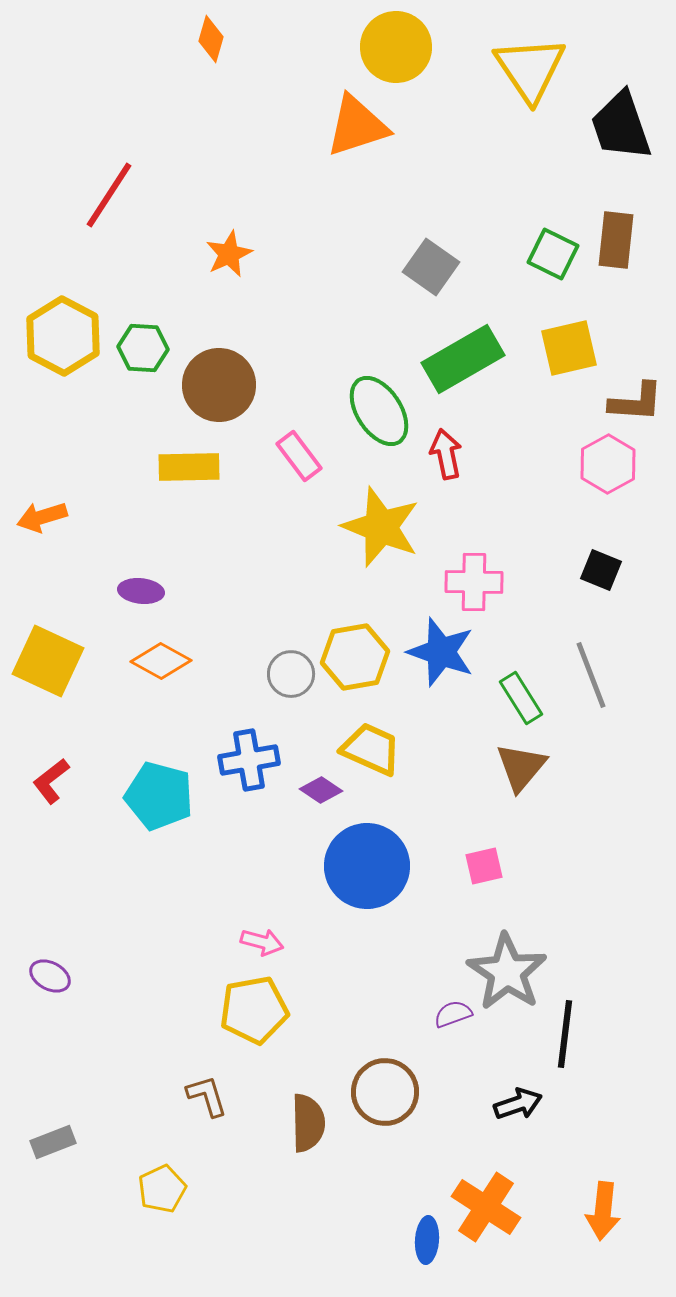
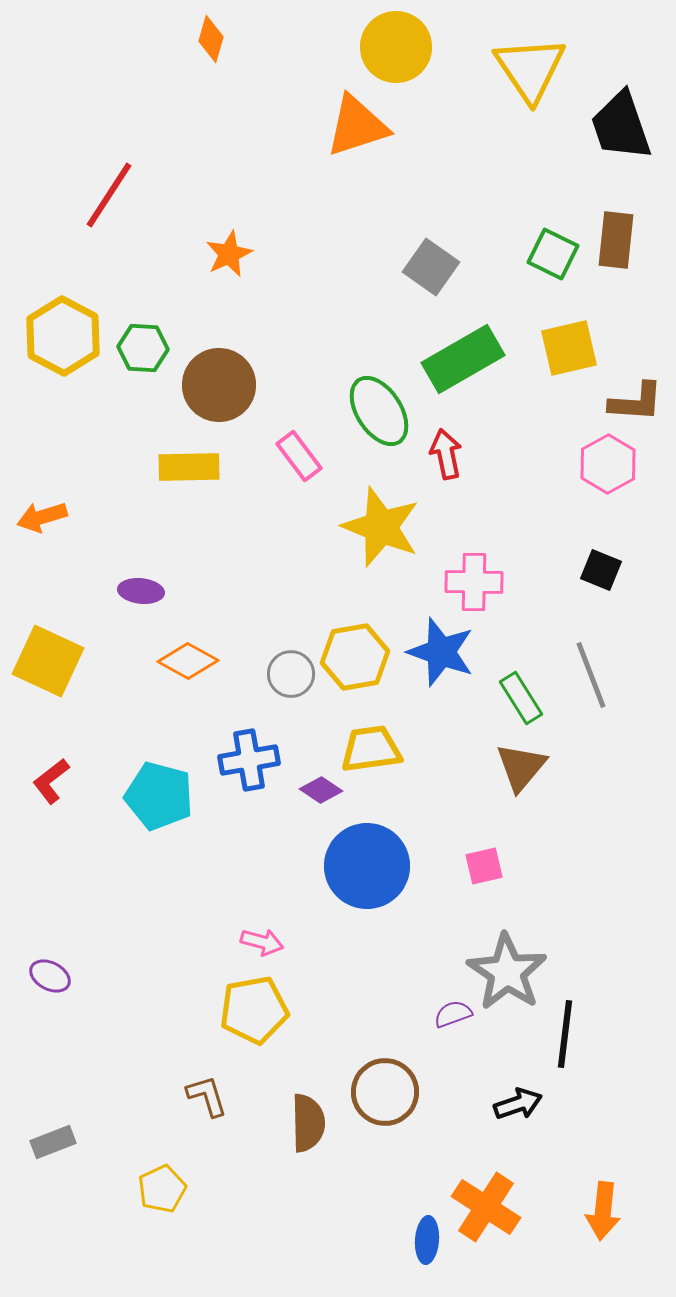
orange diamond at (161, 661): moved 27 px right
yellow trapezoid at (371, 749): rotated 32 degrees counterclockwise
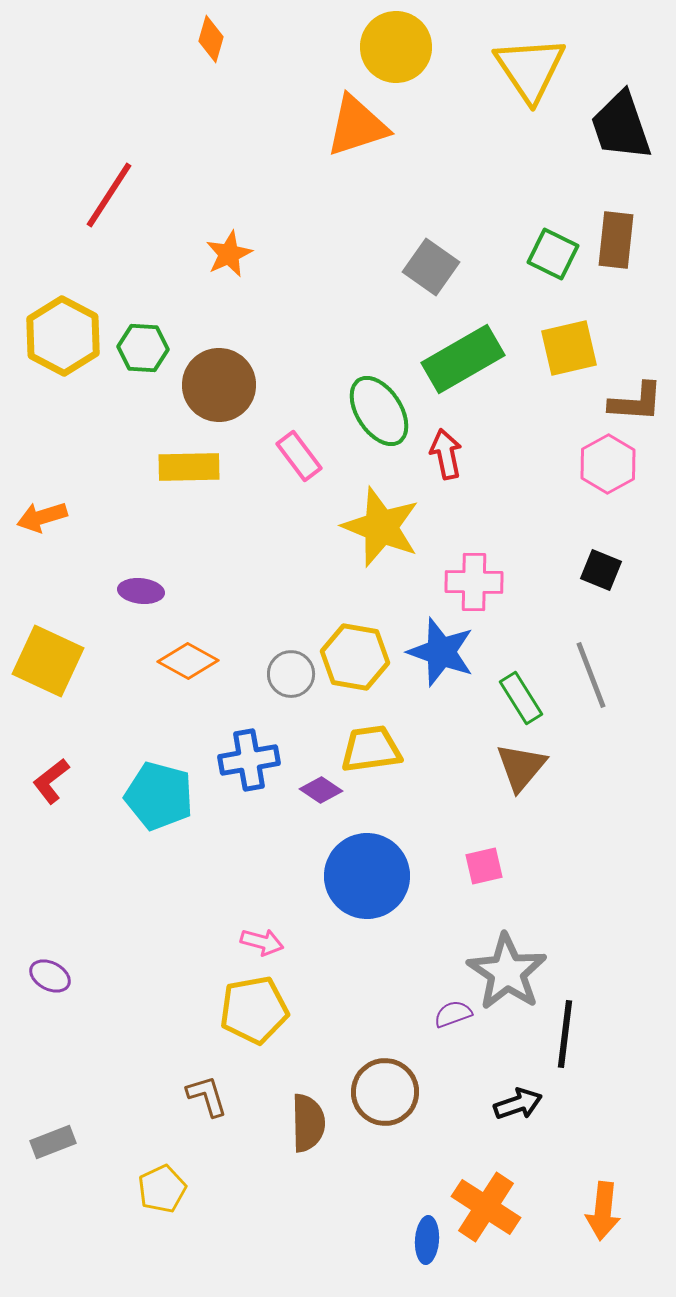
yellow hexagon at (355, 657): rotated 20 degrees clockwise
blue circle at (367, 866): moved 10 px down
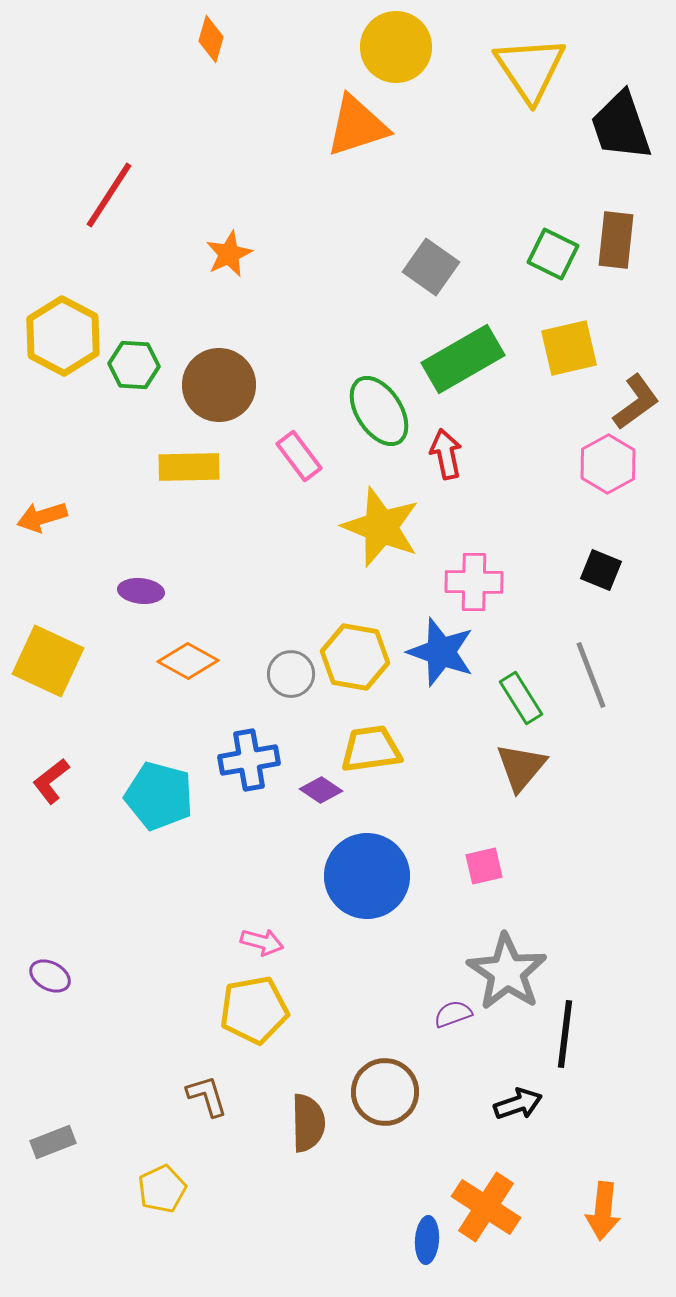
green hexagon at (143, 348): moved 9 px left, 17 px down
brown L-shape at (636, 402): rotated 40 degrees counterclockwise
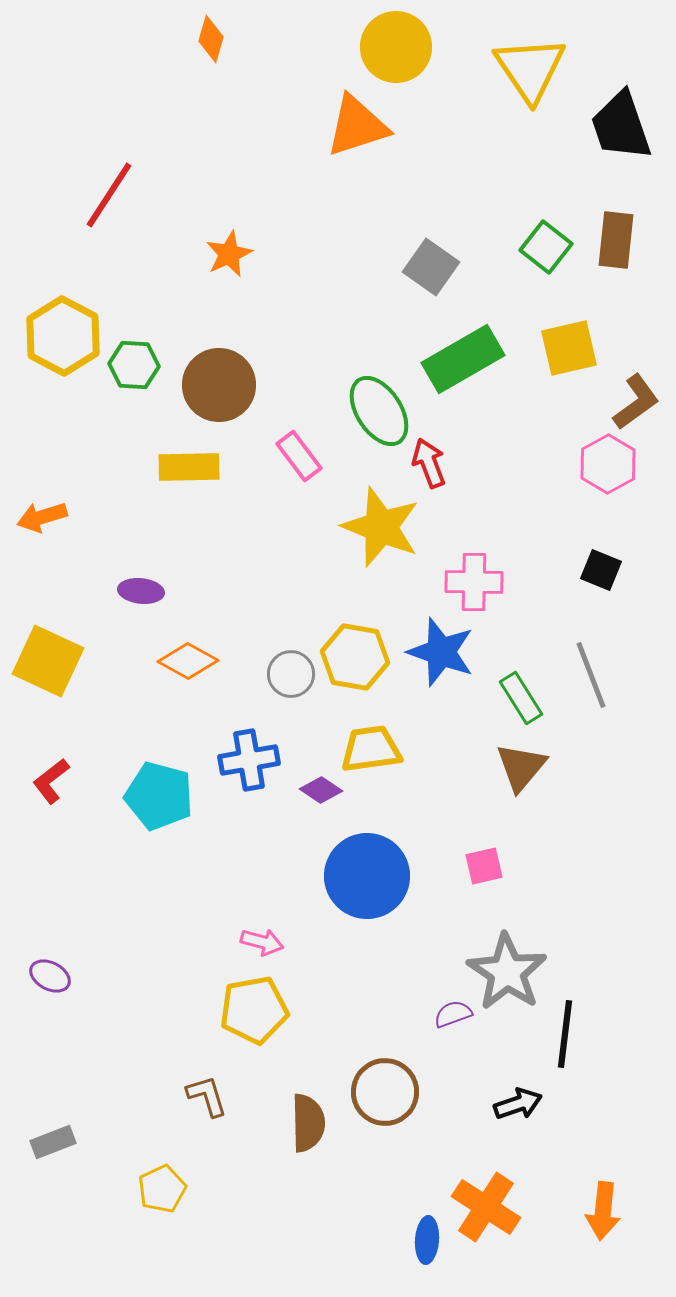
green square at (553, 254): moved 7 px left, 7 px up; rotated 12 degrees clockwise
red arrow at (446, 454): moved 17 px left, 9 px down; rotated 9 degrees counterclockwise
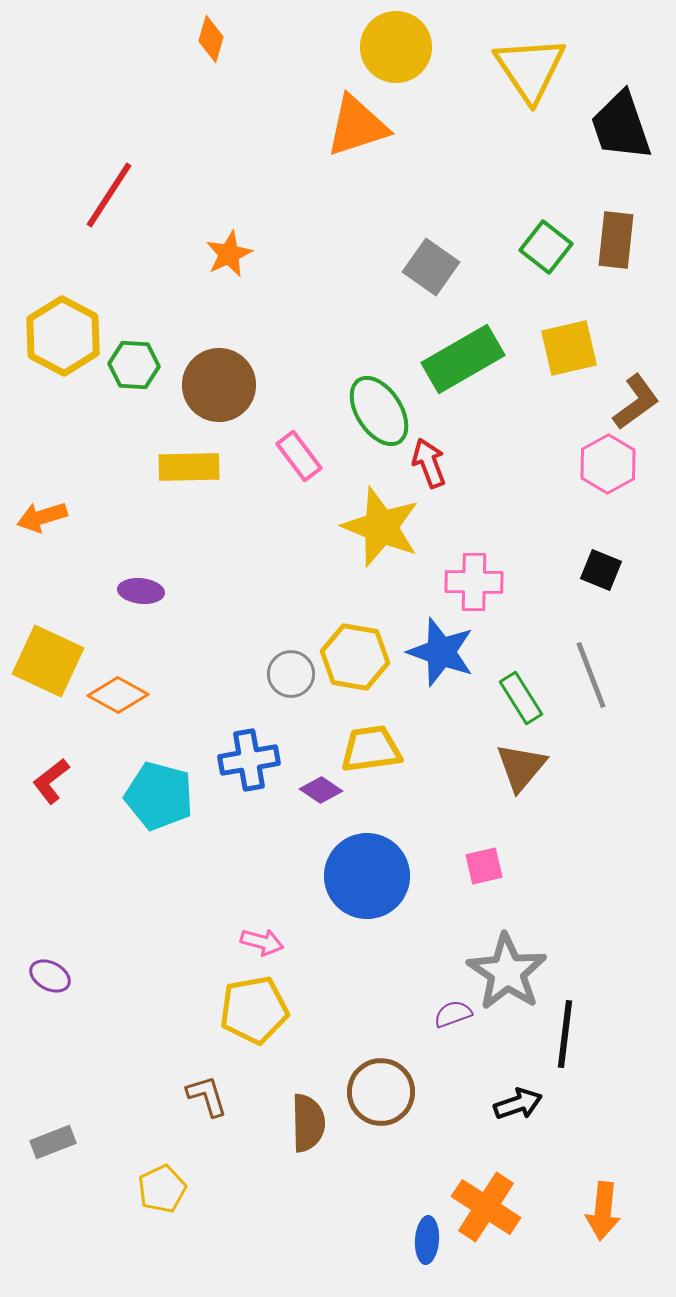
orange diamond at (188, 661): moved 70 px left, 34 px down
brown circle at (385, 1092): moved 4 px left
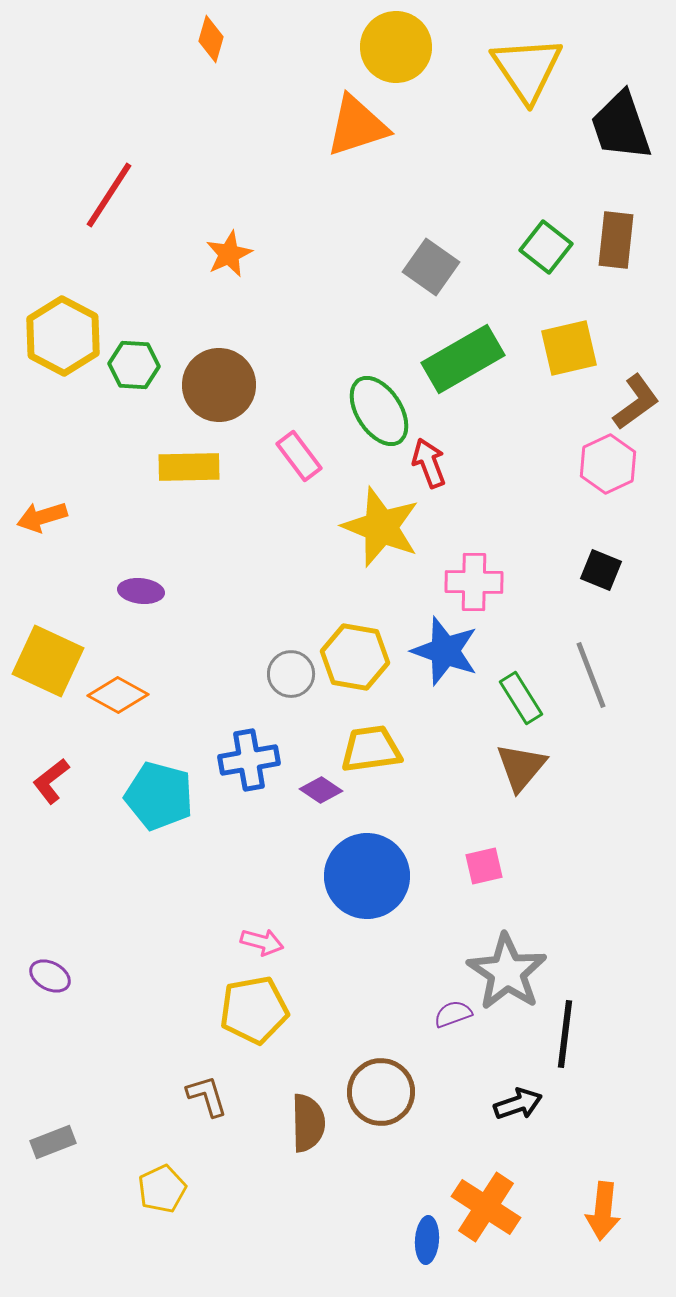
yellow triangle at (530, 69): moved 3 px left
pink hexagon at (608, 464): rotated 4 degrees clockwise
blue star at (441, 652): moved 4 px right, 1 px up
